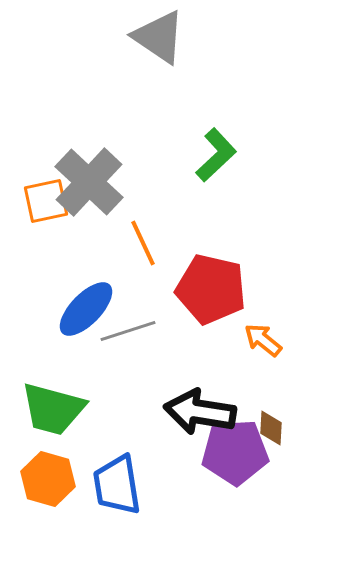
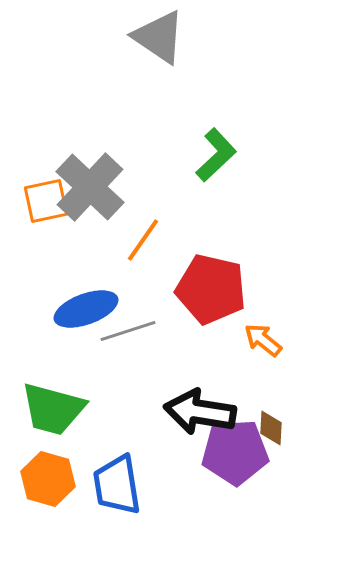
gray cross: moved 1 px right, 5 px down
orange line: moved 3 px up; rotated 60 degrees clockwise
blue ellipse: rotated 26 degrees clockwise
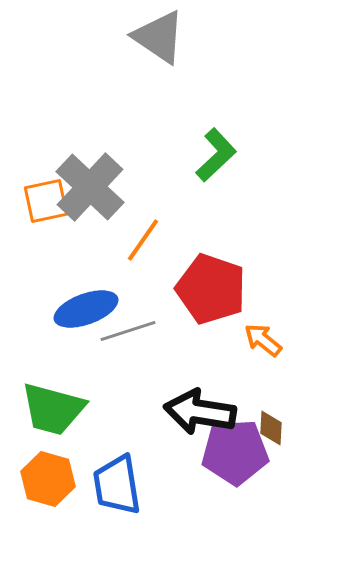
red pentagon: rotated 6 degrees clockwise
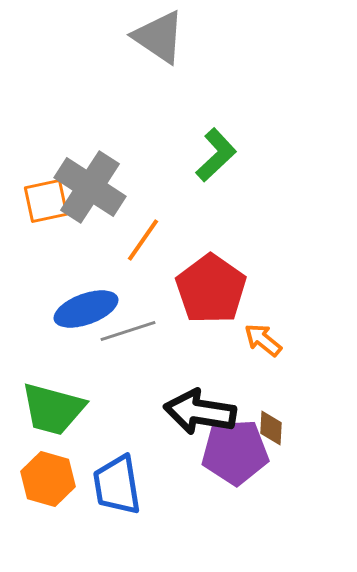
gray cross: rotated 10 degrees counterclockwise
red pentagon: rotated 16 degrees clockwise
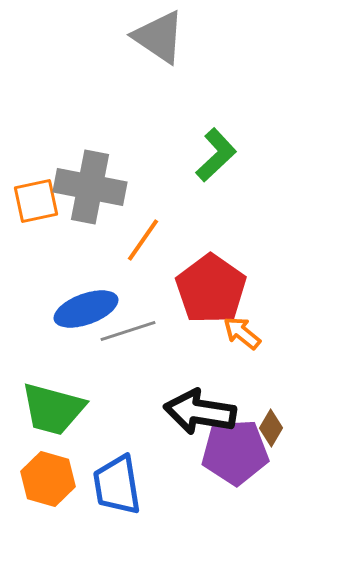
gray cross: rotated 22 degrees counterclockwise
orange square: moved 10 px left
orange arrow: moved 21 px left, 7 px up
brown diamond: rotated 27 degrees clockwise
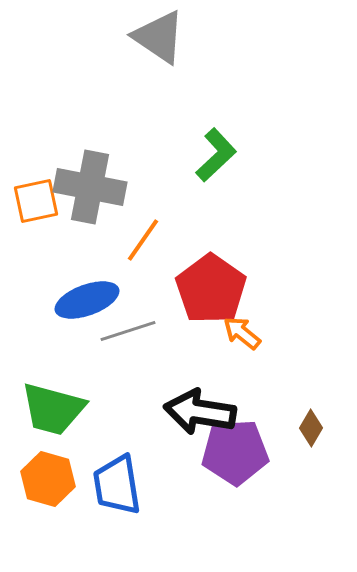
blue ellipse: moved 1 px right, 9 px up
brown diamond: moved 40 px right
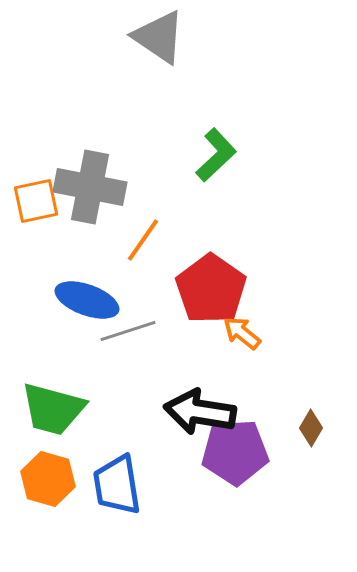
blue ellipse: rotated 40 degrees clockwise
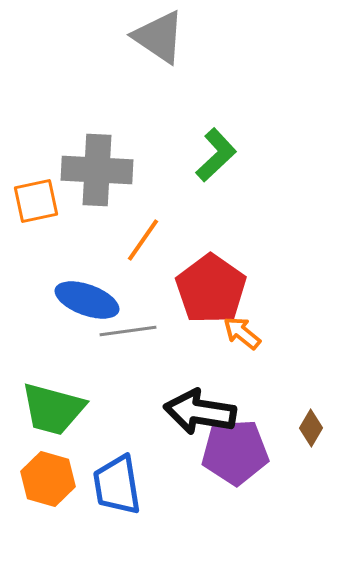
gray cross: moved 7 px right, 17 px up; rotated 8 degrees counterclockwise
gray line: rotated 10 degrees clockwise
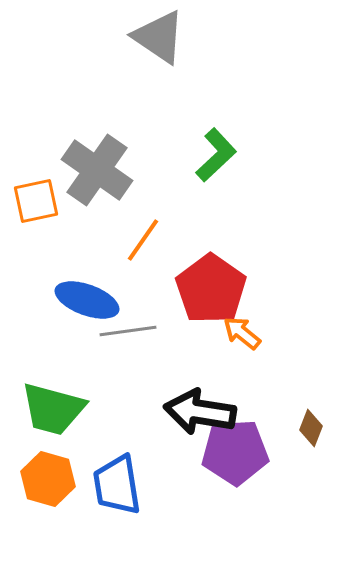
gray cross: rotated 32 degrees clockwise
brown diamond: rotated 9 degrees counterclockwise
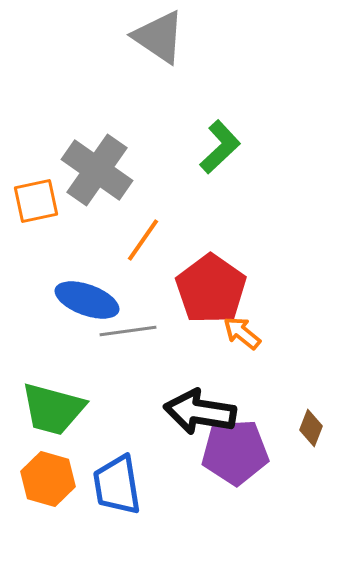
green L-shape: moved 4 px right, 8 px up
